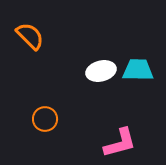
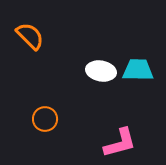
white ellipse: rotated 24 degrees clockwise
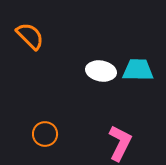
orange circle: moved 15 px down
pink L-shape: rotated 48 degrees counterclockwise
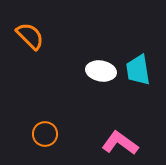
cyan trapezoid: rotated 100 degrees counterclockwise
pink L-shape: rotated 81 degrees counterclockwise
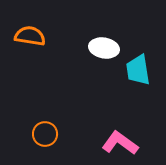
orange semicircle: rotated 36 degrees counterclockwise
white ellipse: moved 3 px right, 23 px up
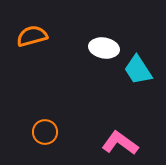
orange semicircle: moved 2 px right; rotated 24 degrees counterclockwise
cyan trapezoid: rotated 24 degrees counterclockwise
orange circle: moved 2 px up
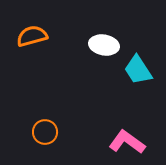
white ellipse: moved 3 px up
pink L-shape: moved 7 px right, 1 px up
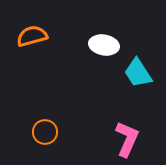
cyan trapezoid: moved 3 px down
pink L-shape: moved 3 px up; rotated 78 degrees clockwise
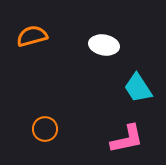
cyan trapezoid: moved 15 px down
orange circle: moved 3 px up
pink L-shape: rotated 54 degrees clockwise
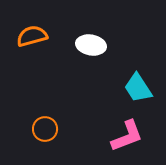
white ellipse: moved 13 px left
pink L-shape: moved 3 px up; rotated 9 degrees counterclockwise
